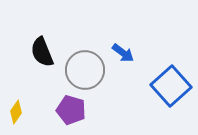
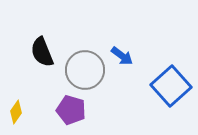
blue arrow: moved 1 px left, 3 px down
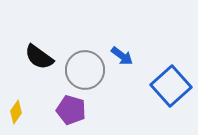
black semicircle: moved 3 px left, 5 px down; rotated 32 degrees counterclockwise
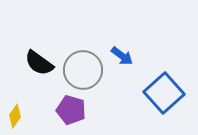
black semicircle: moved 6 px down
gray circle: moved 2 px left
blue square: moved 7 px left, 7 px down
yellow diamond: moved 1 px left, 4 px down
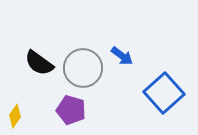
gray circle: moved 2 px up
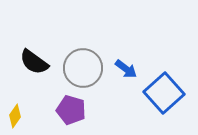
blue arrow: moved 4 px right, 13 px down
black semicircle: moved 5 px left, 1 px up
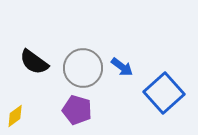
blue arrow: moved 4 px left, 2 px up
purple pentagon: moved 6 px right
yellow diamond: rotated 20 degrees clockwise
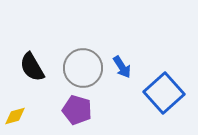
black semicircle: moved 2 px left, 5 px down; rotated 24 degrees clockwise
blue arrow: rotated 20 degrees clockwise
yellow diamond: rotated 20 degrees clockwise
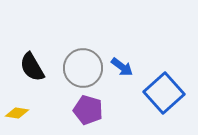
blue arrow: rotated 20 degrees counterclockwise
purple pentagon: moved 11 px right
yellow diamond: moved 2 px right, 3 px up; rotated 25 degrees clockwise
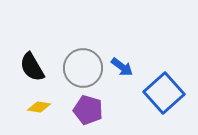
yellow diamond: moved 22 px right, 6 px up
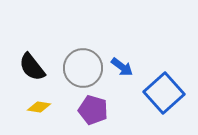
black semicircle: rotated 8 degrees counterclockwise
purple pentagon: moved 5 px right
